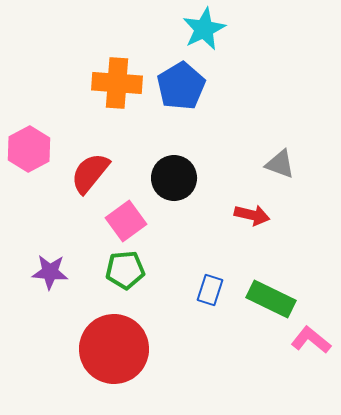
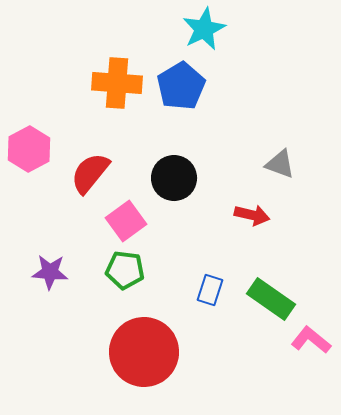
green pentagon: rotated 12 degrees clockwise
green rectangle: rotated 9 degrees clockwise
red circle: moved 30 px right, 3 px down
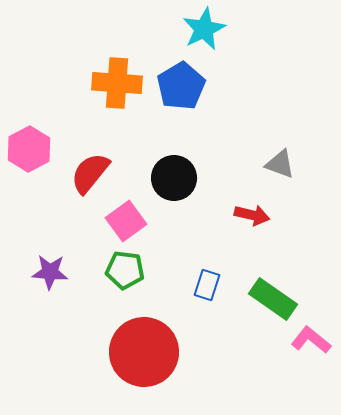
blue rectangle: moved 3 px left, 5 px up
green rectangle: moved 2 px right
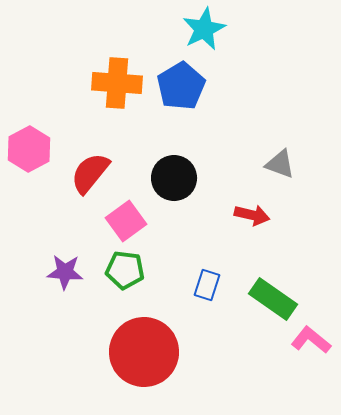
purple star: moved 15 px right
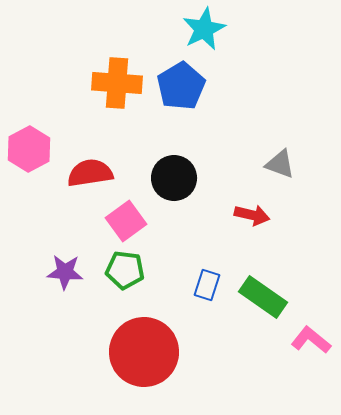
red semicircle: rotated 42 degrees clockwise
green rectangle: moved 10 px left, 2 px up
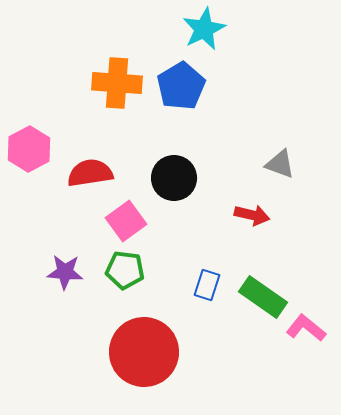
pink L-shape: moved 5 px left, 12 px up
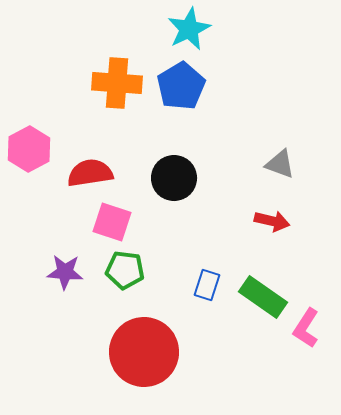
cyan star: moved 15 px left
red arrow: moved 20 px right, 6 px down
pink square: moved 14 px left, 1 px down; rotated 36 degrees counterclockwise
pink L-shape: rotated 96 degrees counterclockwise
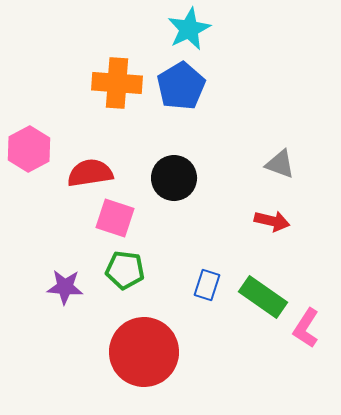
pink square: moved 3 px right, 4 px up
purple star: moved 15 px down
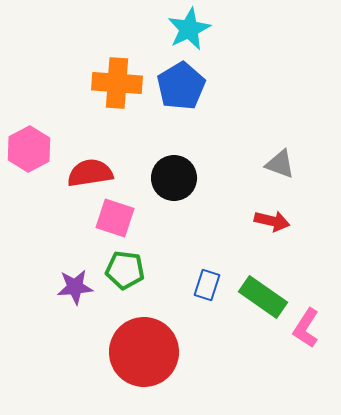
purple star: moved 10 px right; rotated 9 degrees counterclockwise
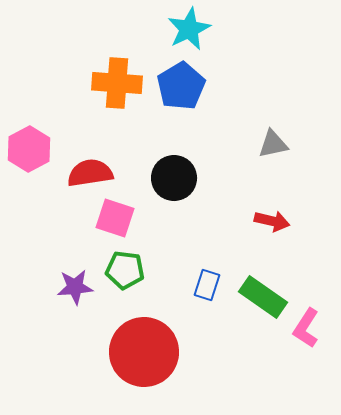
gray triangle: moved 7 px left, 20 px up; rotated 32 degrees counterclockwise
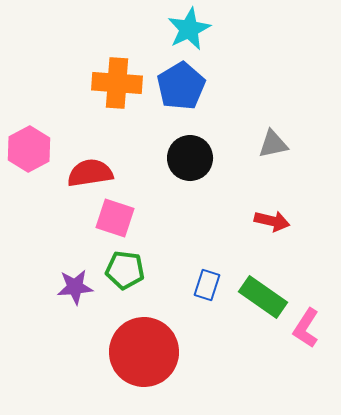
black circle: moved 16 px right, 20 px up
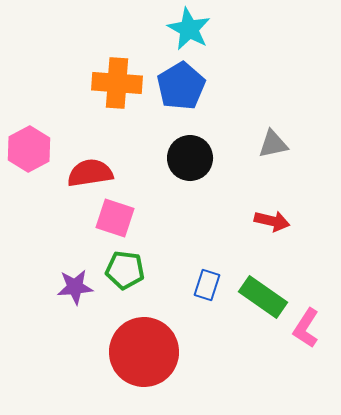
cyan star: rotated 18 degrees counterclockwise
